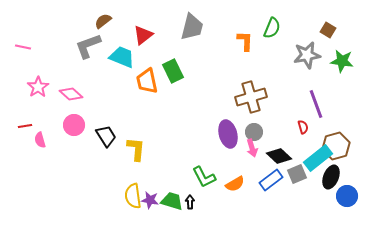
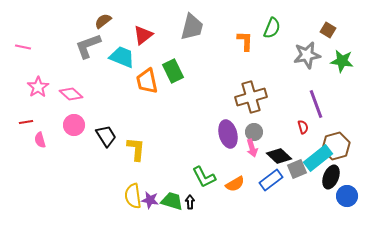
red line: moved 1 px right, 4 px up
gray square: moved 5 px up
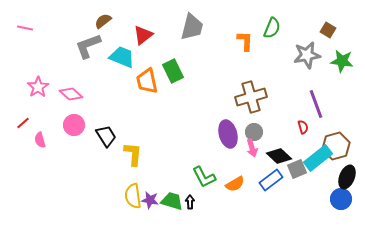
pink line: moved 2 px right, 19 px up
red line: moved 3 px left, 1 px down; rotated 32 degrees counterclockwise
yellow L-shape: moved 3 px left, 5 px down
black ellipse: moved 16 px right
blue circle: moved 6 px left, 3 px down
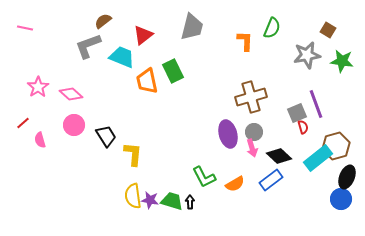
gray square: moved 56 px up
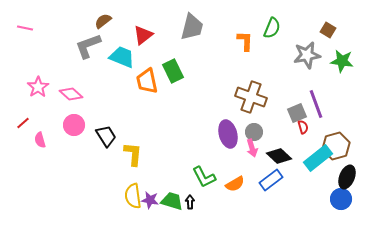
brown cross: rotated 36 degrees clockwise
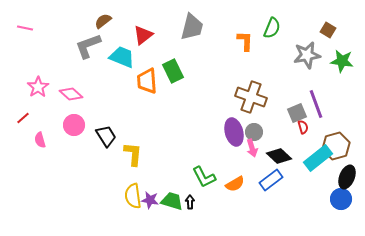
orange trapezoid: rotated 8 degrees clockwise
red line: moved 5 px up
purple ellipse: moved 6 px right, 2 px up
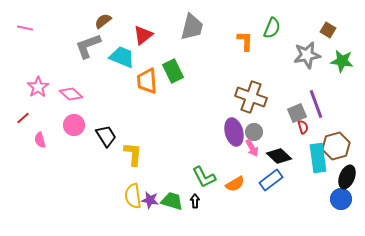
pink arrow: rotated 12 degrees counterclockwise
cyan rectangle: rotated 60 degrees counterclockwise
black arrow: moved 5 px right, 1 px up
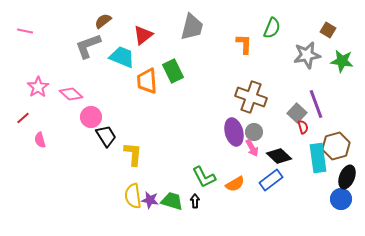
pink line: moved 3 px down
orange L-shape: moved 1 px left, 3 px down
gray square: rotated 24 degrees counterclockwise
pink circle: moved 17 px right, 8 px up
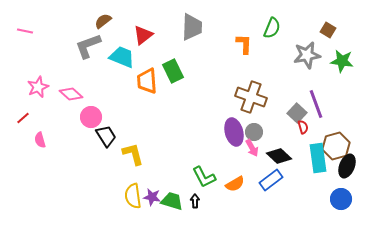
gray trapezoid: rotated 12 degrees counterclockwise
pink star: rotated 10 degrees clockwise
yellow L-shape: rotated 20 degrees counterclockwise
black ellipse: moved 11 px up
purple star: moved 2 px right, 3 px up
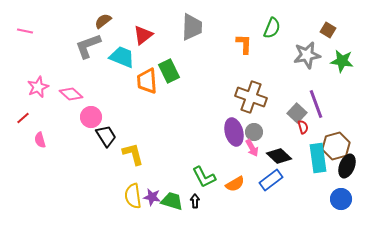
green rectangle: moved 4 px left
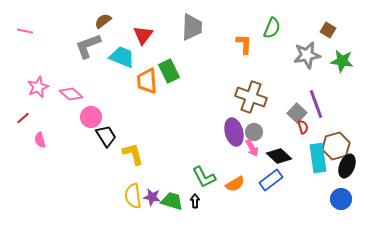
red triangle: rotated 15 degrees counterclockwise
